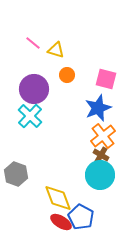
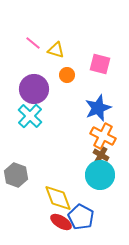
pink square: moved 6 px left, 15 px up
orange cross: rotated 25 degrees counterclockwise
gray hexagon: moved 1 px down
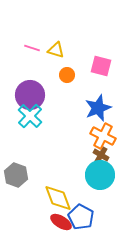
pink line: moved 1 px left, 5 px down; rotated 21 degrees counterclockwise
pink square: moved 1 px right, 2 px down
purple circle: moved 4 px left, 6 px down
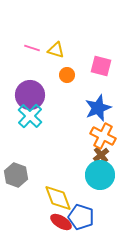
brown cross: rotated 21 degrees clockwise
blue pentagon: rotated 10 degrees counterclockwise
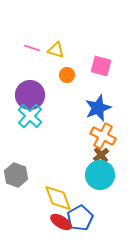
blue pentagon: moved 1 px left, 1 px down; rotated 25 degrees clockwise
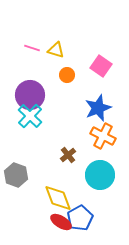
pink square: rotated 20 degrees clockwise
brown cross: moved 33 px left
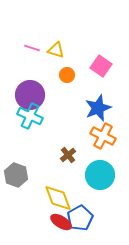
cyan cross: rotated 20 degrees counterclockwise
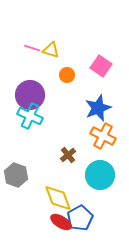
yellow triangle: moved 5 px left
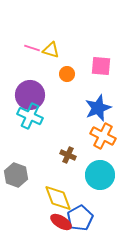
pink square: rotated 30 degrees counterclockwise
orange circle: moved 1 px up
brown cross: rotated 28 degrees counterclockwise
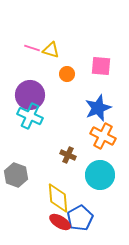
yellow diamond: rotated 16 degrees clockwise
red ellipse: moved 1 px left
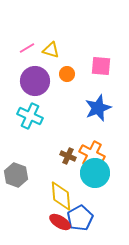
pink line: moved 5 px left; rotated 49 degrees counterclockwise
purple circle: moved 5 px right, 14 px up
orange cross: moved 11 px left, 18 px down
brown cross: moved 1 px down
cyan circle: moved 5 px left, 2 px up
yellow diamond: moved 3 px right, 2 px up
